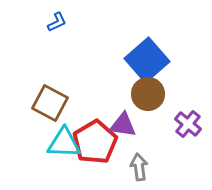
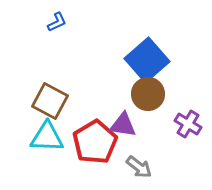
brown square: moved 2 px up
purple cross: rotated 8 degrees counterclockwise
cyan triangle: moved 17 px left, 6 px up
gray arrow: rotated 136 degrees clockwise
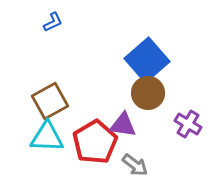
blue L-shape: moved 4 px left
brown circle: moved 1 px up
brown square: rotated 33 degrees clockwise
gray arrow: moved 4 px left, 2 px up
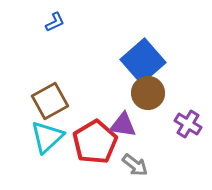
blue L-shape: moved 2 px right
blue square: moved 4 px left, 1 px down
cyan triangle: rotated 45 degrees counterclockwise
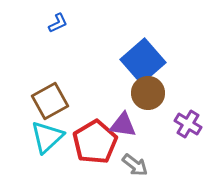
blue L-shape: moved 3 px right, 1 px down
